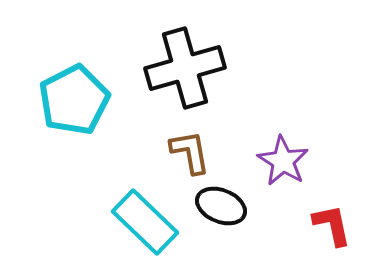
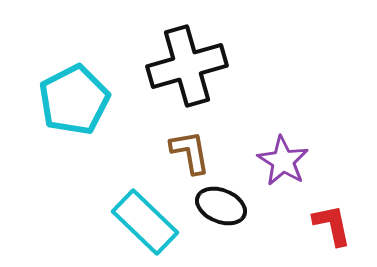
black cross: moved 2 px right, 2 px up
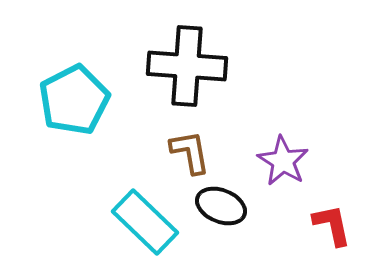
black cross: rotated 20 degrees clockwise
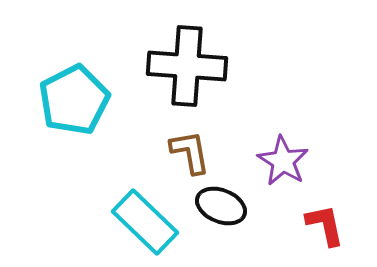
red L-shape: moved 7 px left
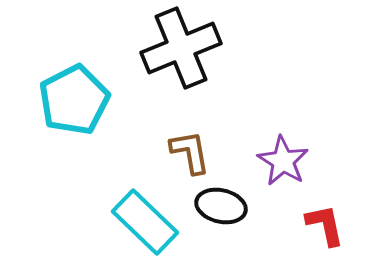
black cross: moved 6 px left, 18 px up; rotated 26 degrees counterclockwise
black ellipse: rotated 9 degrees counterclockwise
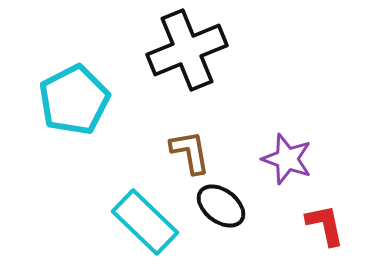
black cross: moved 6 px right, 2 px down
purple star: moved 4 px right, 2 px up; rotated 12 degrees counterclockwise
black ellipse: rotated 24 degrees clockwise
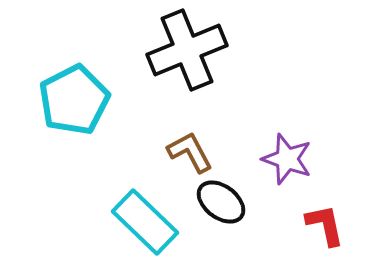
brown L-shape: rotated 18 degrees counterclockwise
black ellipse: moved 4 px up
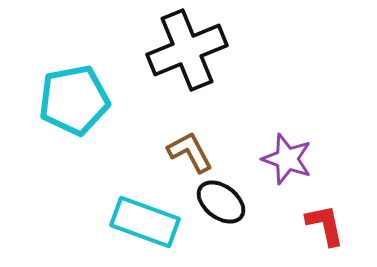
cyan pentagon: rotated 16 degrees clockwise
cyan rectangle: rotated 24 degrees counterclockwise
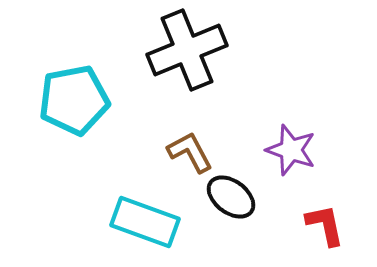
purple star: moved 4 px right, 9 px up
black ellipse: moved 10 px right, 5 px up
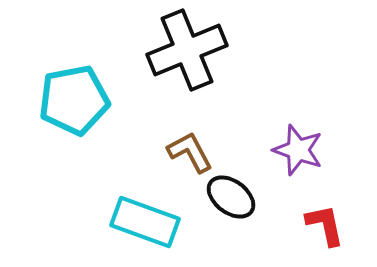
purple star: moved 7 px right
